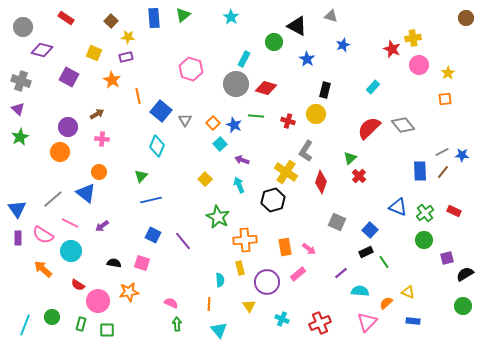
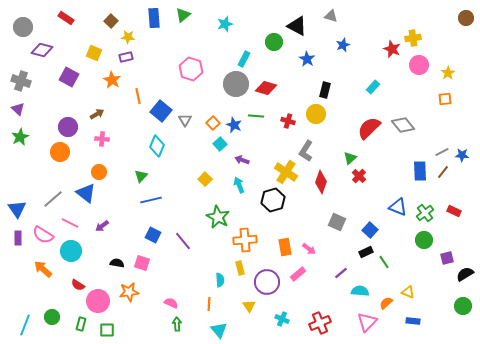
cyan star at (231, 17): moved 6 px left, 7 px down; rotated 21 degrees clockwise
black semicircle at (114, 263): moved 3 px right
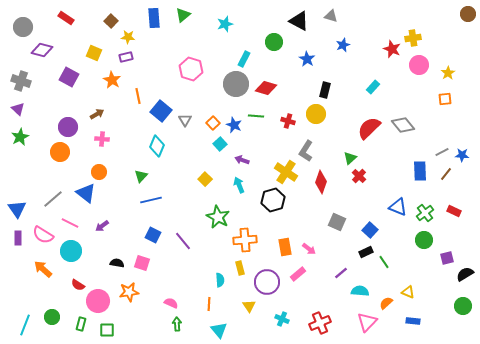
brown circle at (466, 18): moved 2 px right, 4 px up
black triangle at (297, 26): moved 2 px right, 5 px up
brown line at (443, 172): moved 3 px right, 2 px down
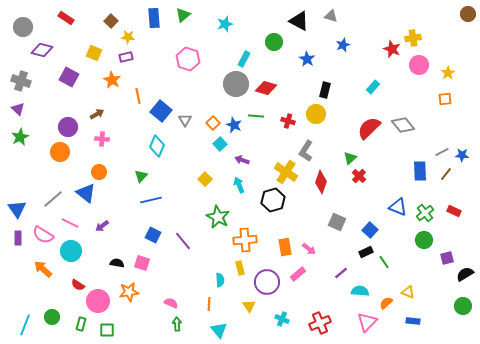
pink hexagon at (191, 69): moved 3 px left, 10 px up
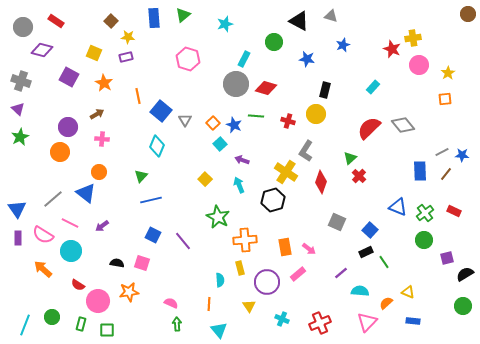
red rectangle at (66, 18): moved 10 px left, 3 px down
blue star at (307, 59): rotated 21 degrees counterclockwise
orange star at (112, 80): moved 8 px left, 3 px down
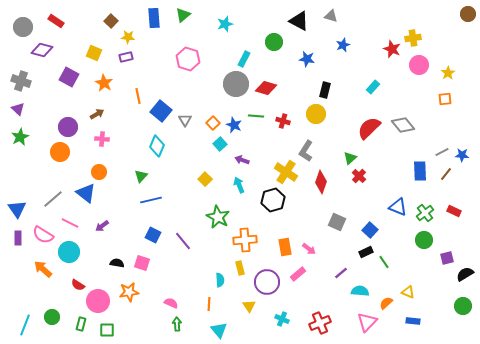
red cross at (288, 121): moved 5 px left
cyan circle at (71, 251): moved 2 px left, 1 px down
